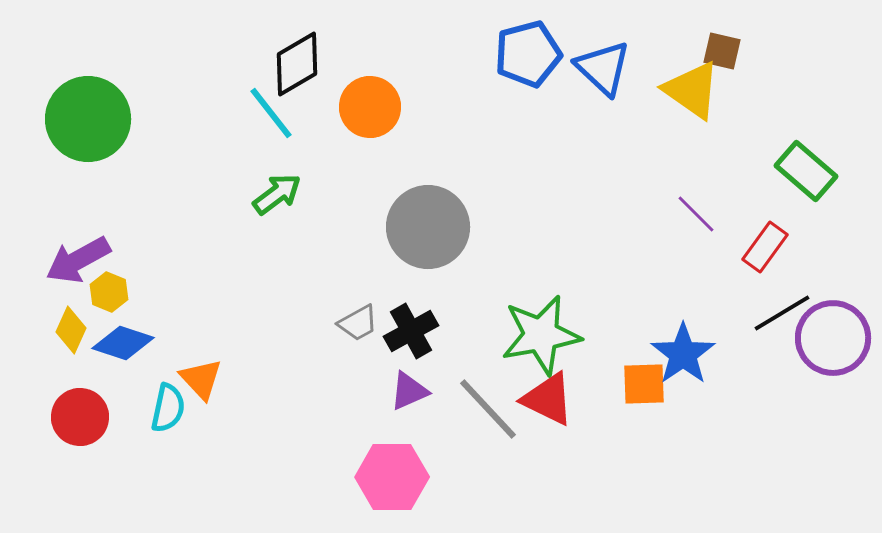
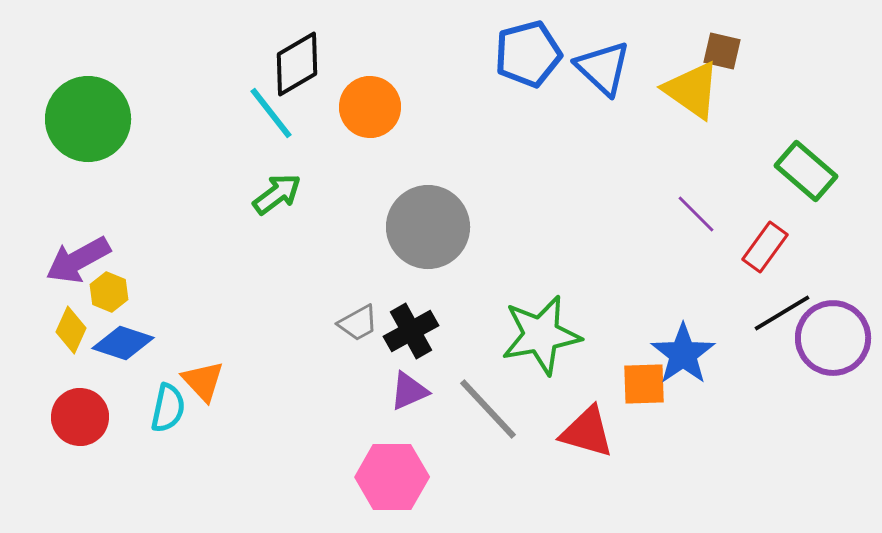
orange triangle: moved 2 px right, 2 px down
red triangle: moved 39 px right, 33 px down; rotated 10 degrees counterclockwise
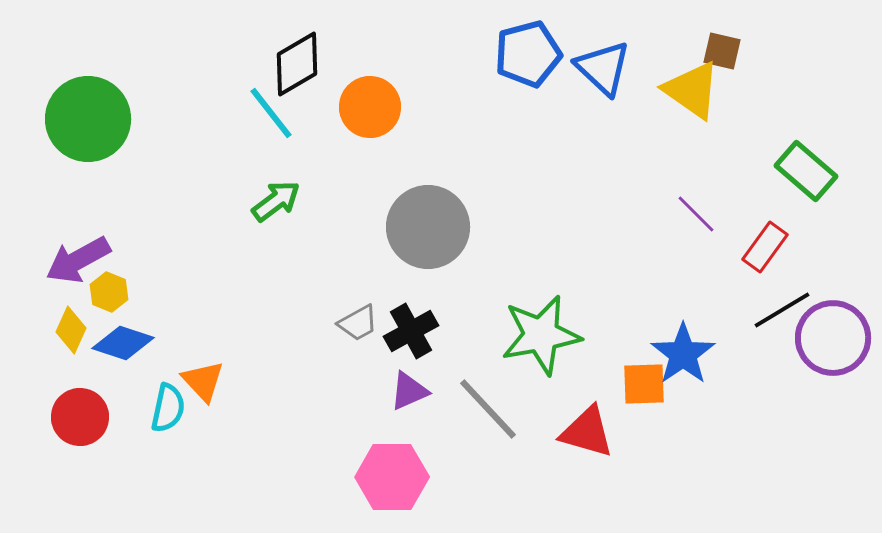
green arrow: moved 1 px left, 7 px down
black line: moved 3 px up
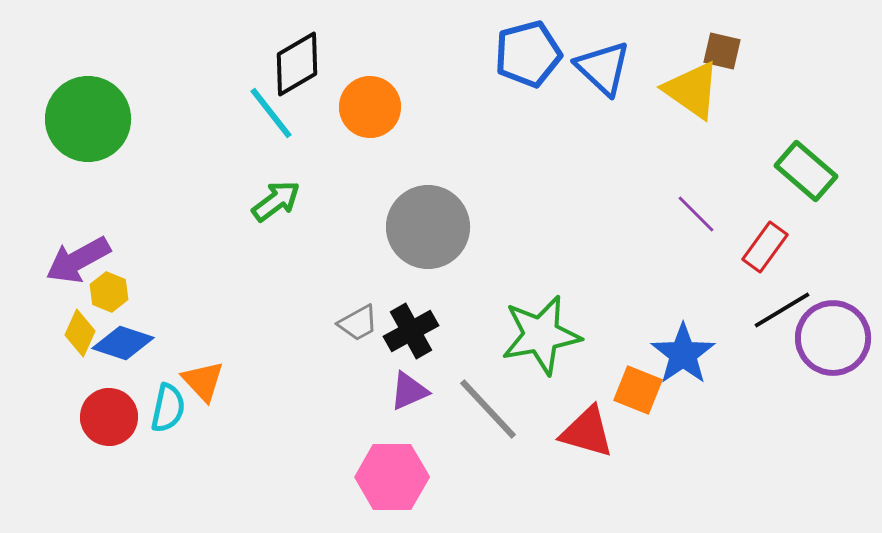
yellow diamond: moved 9 px right, 3 px down
orange square: moved 6 px left, 6 px down; rotated 24 degrees clockwise
red circle: moved 29 px right
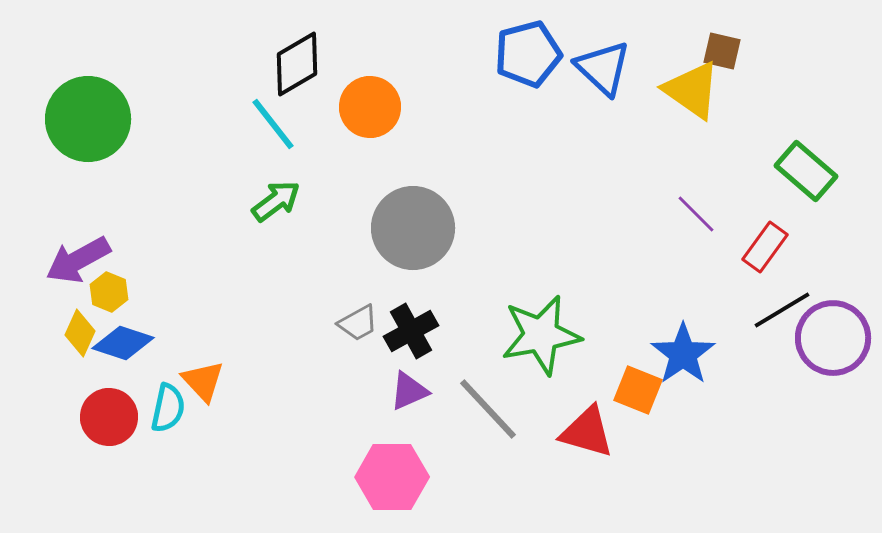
cyan line: moved 2 px right, 11 px down
gray circle: moved 15 px left, 1 px down
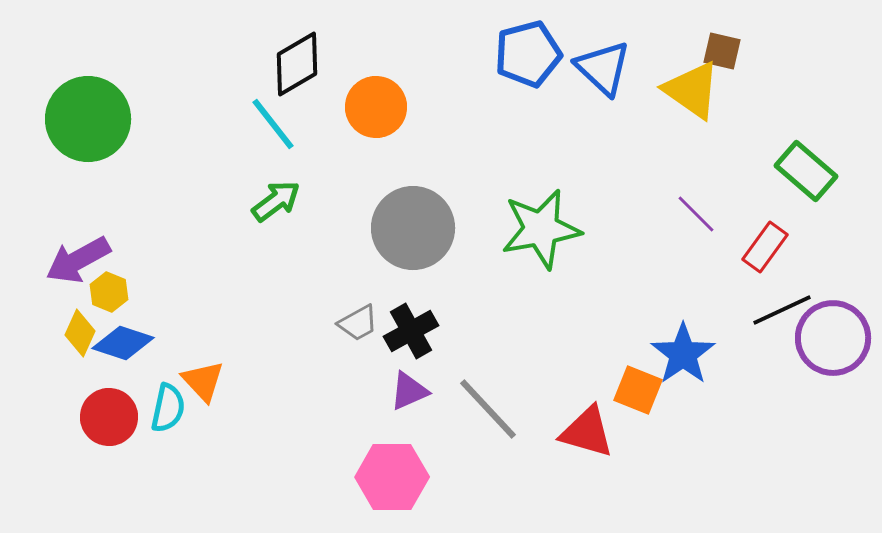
orange circle: moved 6 px right
black line: rotated 6 degrees clockwise
green star: moved 106 px up
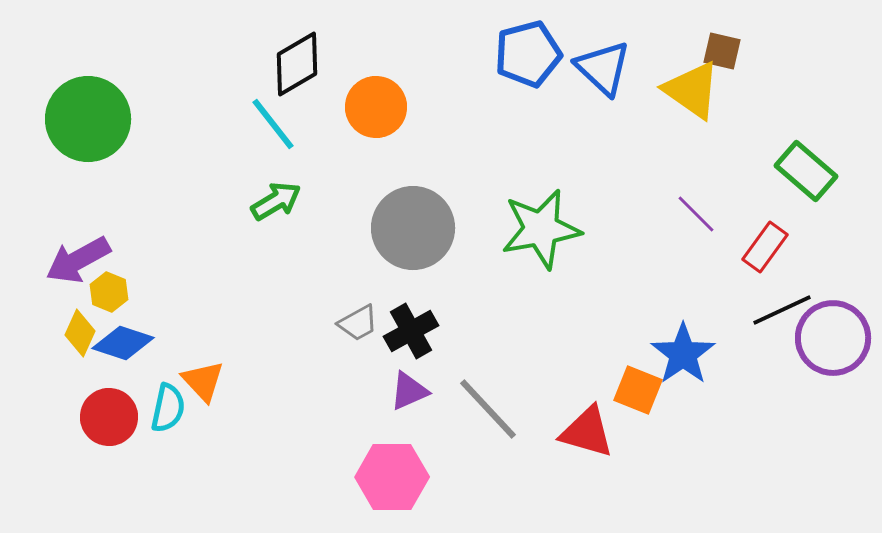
green arrow: rotated 6 degrees clockwise
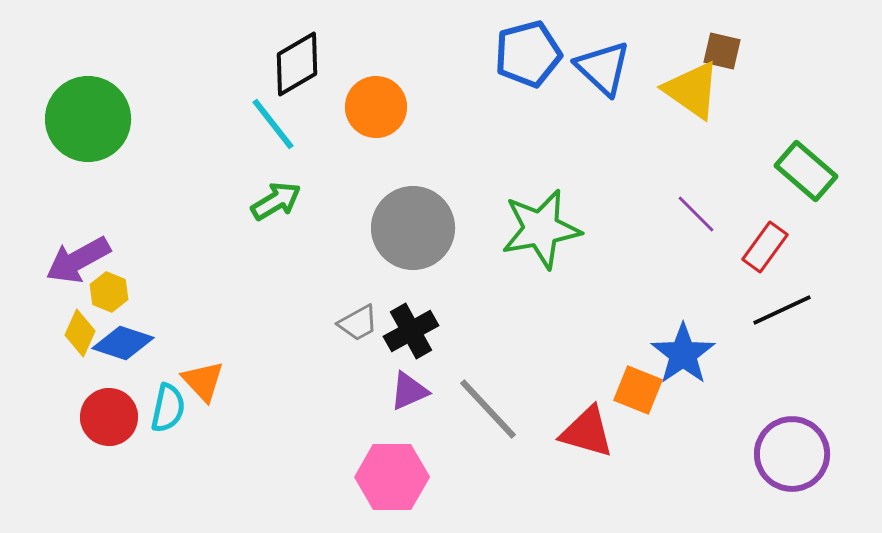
purple circle: moved 41 px left, 116 px down
